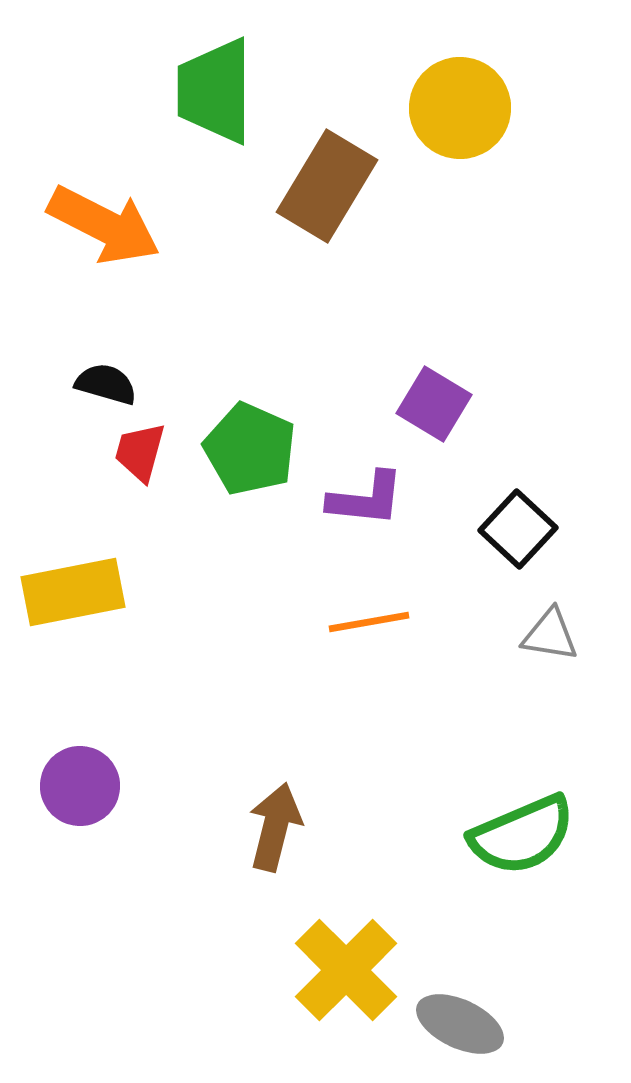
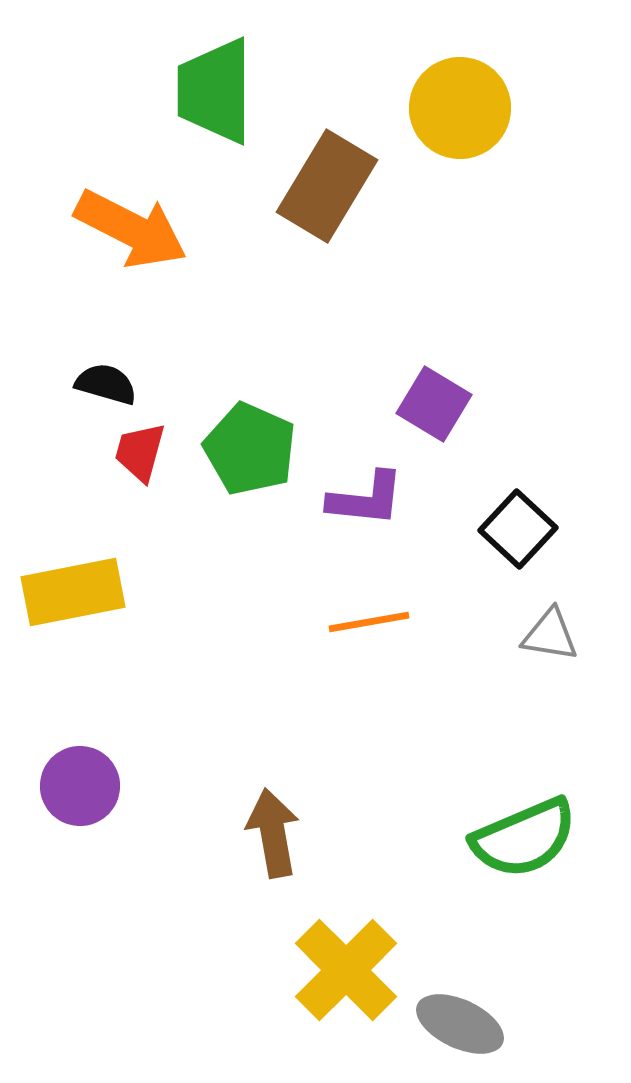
orange arrow: moved 27 px right, 4 px down
brown arrow: moved 2 px left, 6 px down; rotated 24 degrees counterclockwise
green semicircle: moved 2 px right, 3 px down
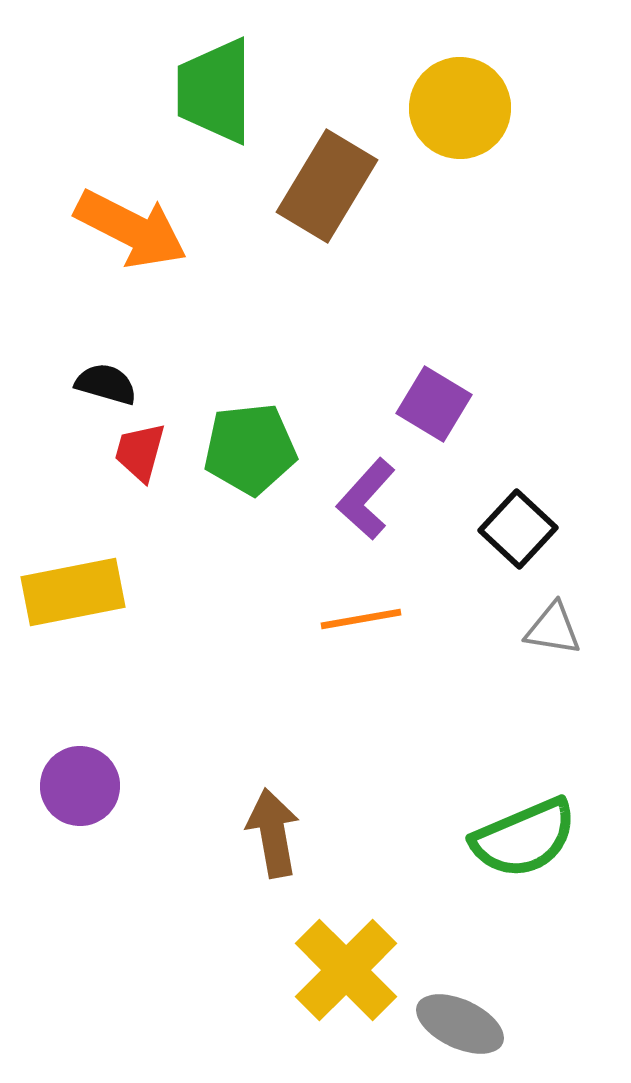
green pentagon: rotated 30 degrees counterclockwise
purple L-shape: rotated 126 degrees clockwise
orange line: moved 8 px left, 3 px up
gray triangle: moved 3 px right, 6 px up
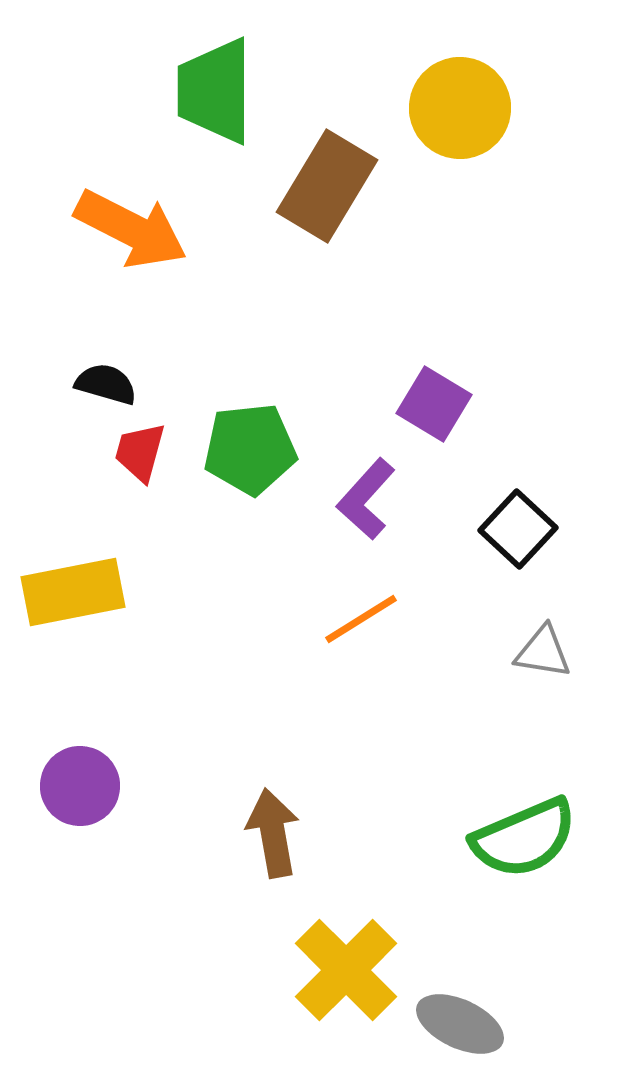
orange line: rotated 22 degrees counterclockwise
gray triangle: moved 10 px left, 23 px down
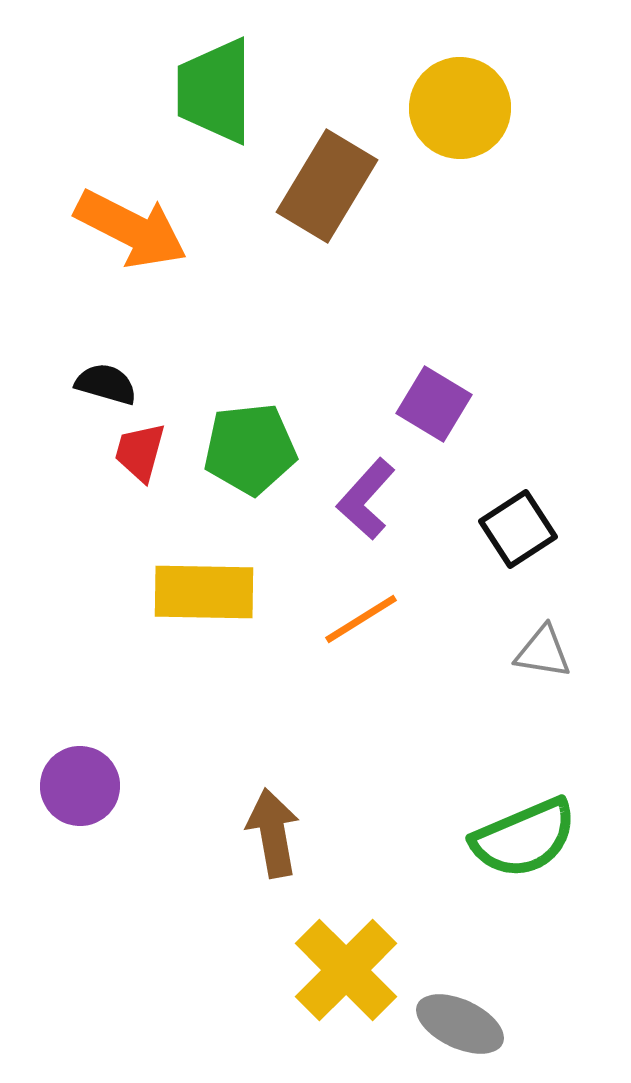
black square: rotated 14 degrees clockwise
yellow rectangle: moved 131 px right; rotated 12 degrees clockwise
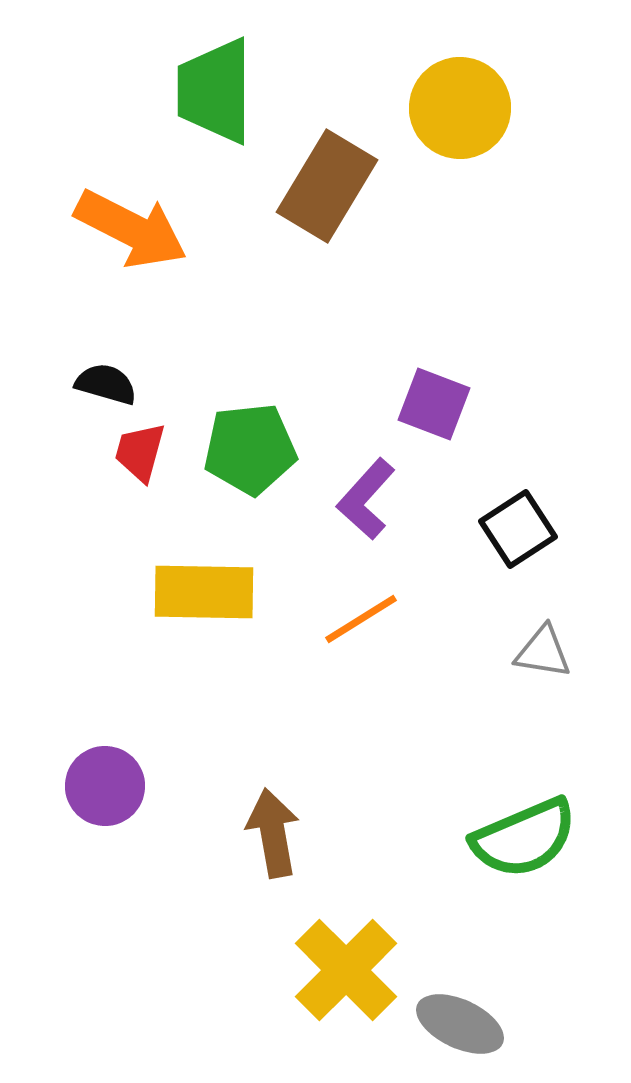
purple square: rotated 10 degrees counterclockwise
purple circle: moved 25 px right
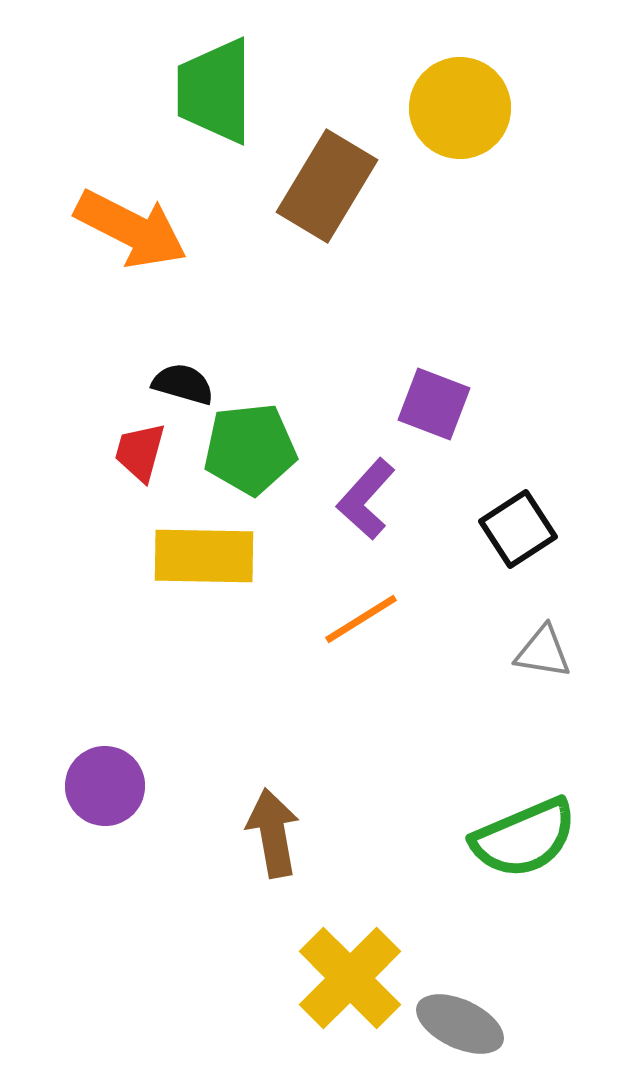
black semicircle: moved 77 px right
yellow rectangle: moved 36 px up
yellow cross: moved 4 px right, 8 px down
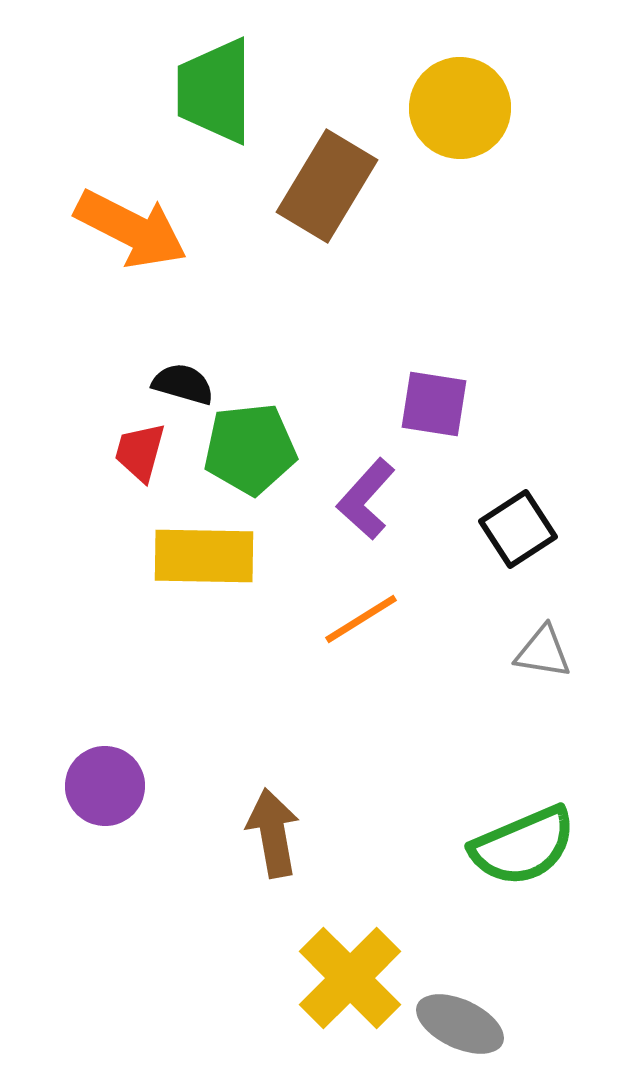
purple square: rotated 12 degrees counterclockwise
green semicircle: moved 1 px left, 8 px down
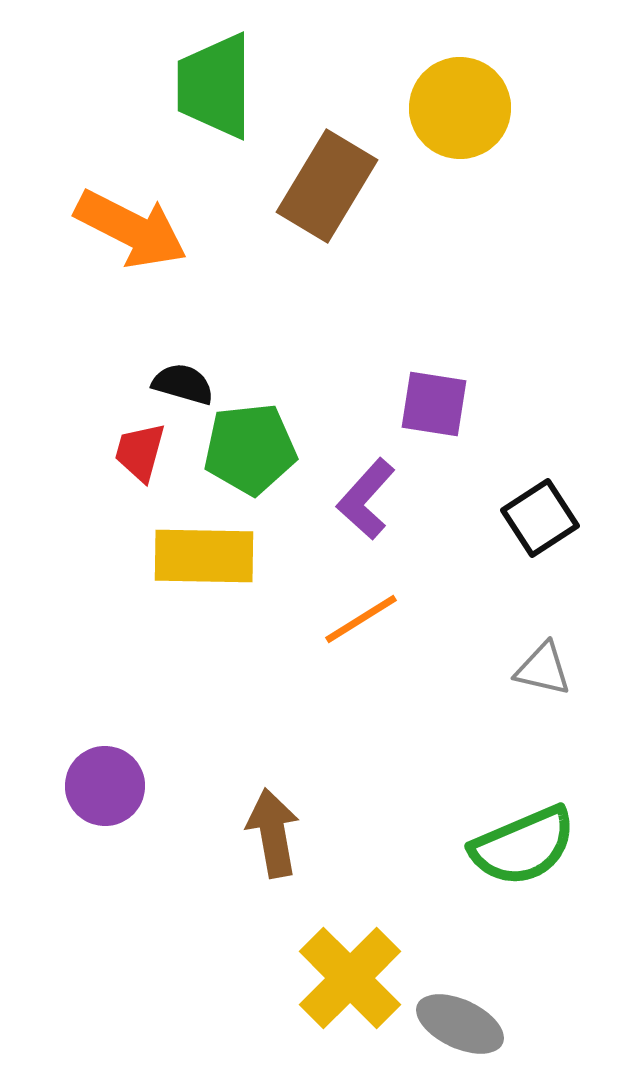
green trapezoid: moved 5 px up
black square: moved 22 px right, 11 px up
gray triangle: moved 17 px down; rotated 4 degrees clockwise
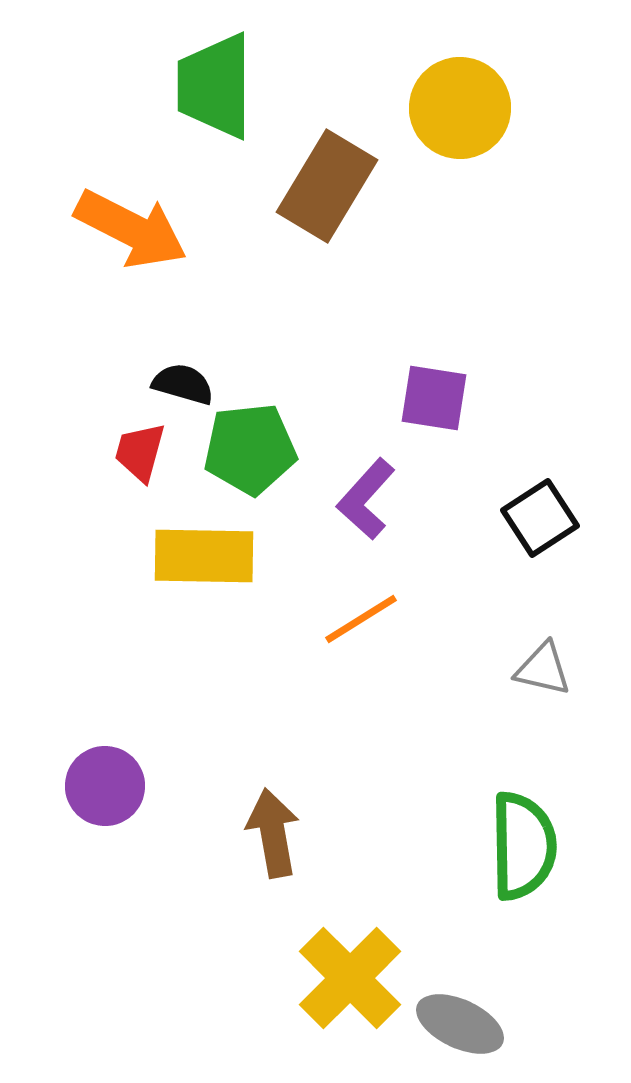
purple square: moved 6 px up
green semicircle: rotated 68 degrees counterclockwise
